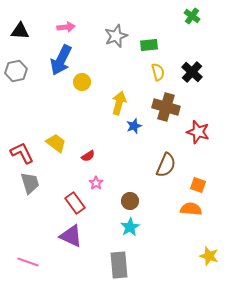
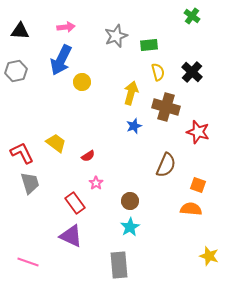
yellow arrow: moved 12 px right, 10 px up
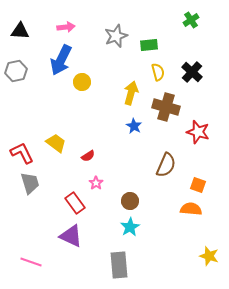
green cross: moved 1 px left, 4 px down; rotated 21 degrees clockwise
blue star: rotated 21 degrees counterclockwise
pink line: moved 3 px right
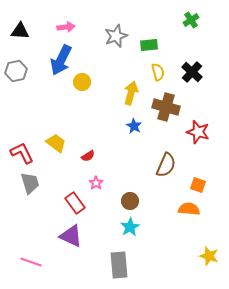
orange semicircle: moved 2 px left
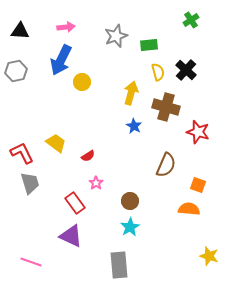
black cross: moved 6 px left, 2 px up
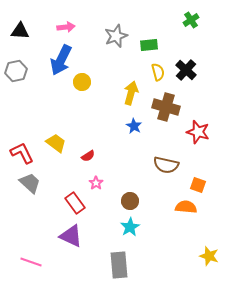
brown semicircle: rotated 80 degrees clockwise
gray trapezoid: rotated 30 degrees counterclockwise
orange semicircle: moved 3 px left, 2 px up
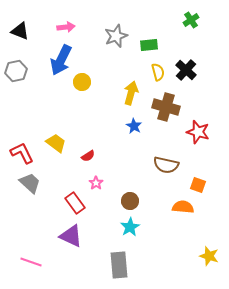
black triangle: rotated 18 degrees clockwise
orange semicircle: moved 3 px left
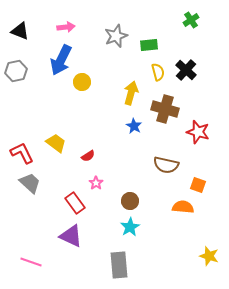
brown cross: moved 1 px left, 2 px down
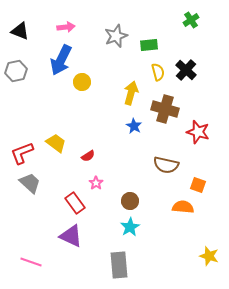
red L-shape: rotated 85 degrees counterclockwise
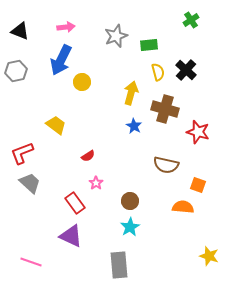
yellow trapezoid: moved 18 px up
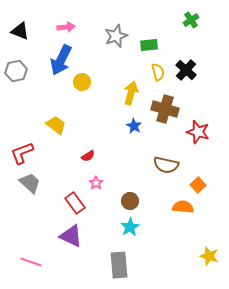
orange square: rotated 28 degrees clockwise
